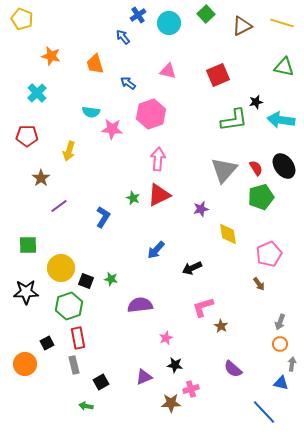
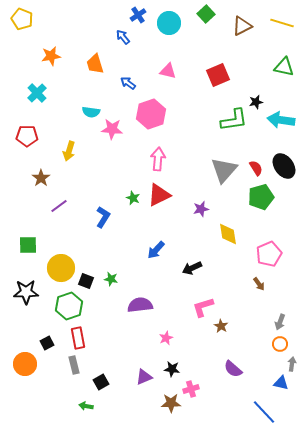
orange star at (51, 56): rotated 24 degrees counterclockwise
black star at (175, 365): moved 3 px left, 4 px down
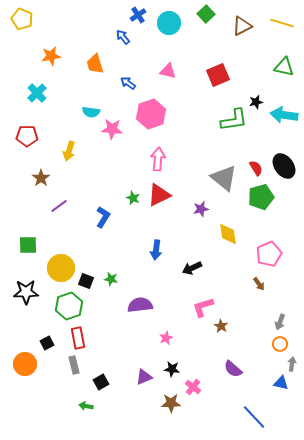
cyan arrow at (281, 120): moved 3 px right, 5 px up
gray triangle at (224, 170): moved 8 px down; rotated 32 degrees counterclockwise
blue arrow at (156, 250): rotated 36 degrees counterclockwise
pink cross at (191, 389): moved 2 px right, 2 px up; rotated 35 degrees counterclockwise
blue line at (264, 412): moved 10 px left, 5 px down
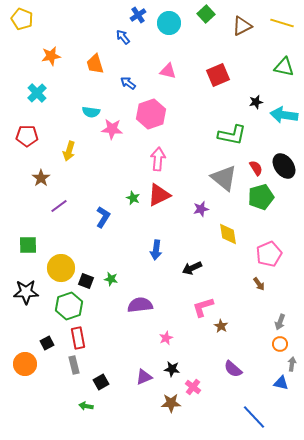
green L-shape at (234, 120): moved 2 px left, 15 px down; rotated 20 degrees clockwise
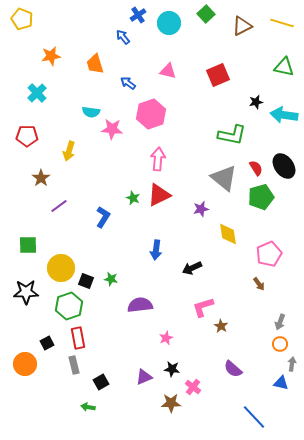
green arrow at (86, 406): moved 2 px right, 1 px down
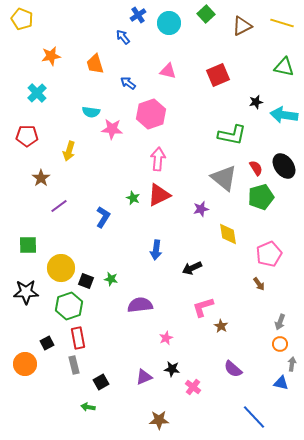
brown star at (171, 403): moved 12 px left, 17 px down
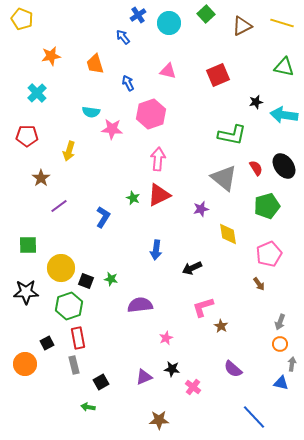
blue arrow at (128, 83): rotated 28 degrees clockwise
green pentagon at (261, 197): moved 6 px right, 9 px down
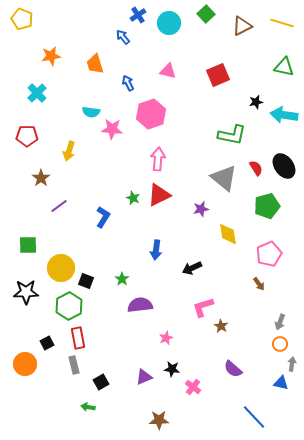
green star at (111, 279): moved 11 px right; rotated 24 degrees clockwise
green hexagon at (69, 306): rotated 8 degrees counterclockwise
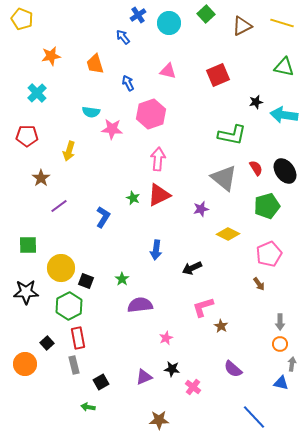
black ellipse at (284, 166): moved 1 px right, 5 px down
yellow diamond at (228, 234): rotated 55 degrees counterclockwise
gray arrow at (280, 322): rotated 21 degrees counterclockwise
black square at (47, 343): rotated 16 degrees counterclockwise
